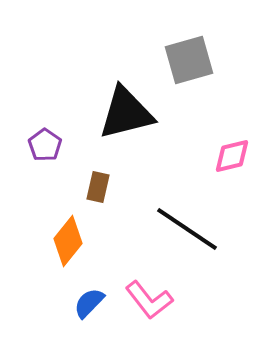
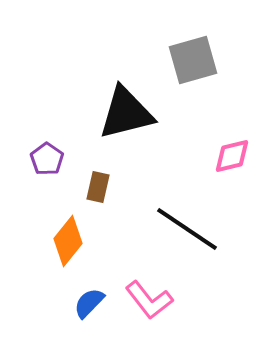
gray square: moved 4 px right
purple pentagon: moved 2 px right, 14 px down
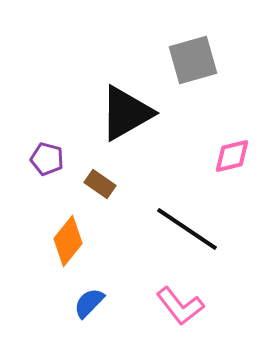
black triangle: rotated 16 degrees counterclockwise
purple pentagon: rotated 20 degrees counterclockwise
brown rectangle: moved 2 px right, 3 px up; rotated 68 degrees counterclockwise
pink L-shape: moved 31 px right, 6 px down
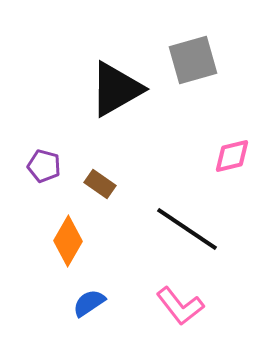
black triangle: moved 10 px left, 24 px up
purple pentagon: moved 3 px left, 7 px down
orange diamond: rotated 9 degrees counterclockwise
blue semicircle: rotated 12 degrees clockwise
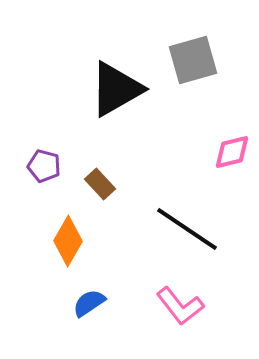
pink diamond: moved 4 px up
brown rectangle: rotated 12 degrees clockwise
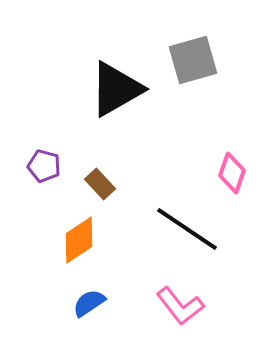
pink diamond: moved 21 px down; rotated 57 degrees counterclockwise
orange diamond: moved 11 px right, 1 px up; rotated 27 degrees clockwise
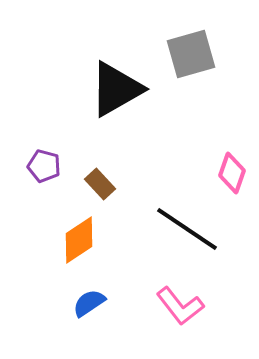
gray square: moved 2 px left, 6 px up
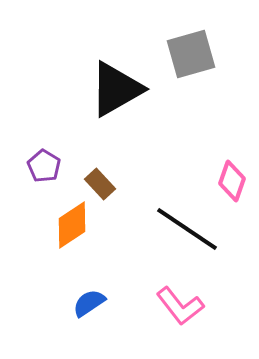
purple pentagon: rotated 16 degrees clockwise
pink diamond: moved 8 px down
orange diamond: moved 7 px left, 15 px up
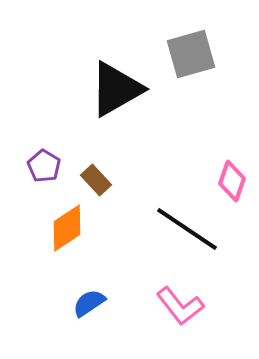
brown rectangle: moved 4 px left, 4 px up
orange diamond: moved 5 px left, 3 px down
